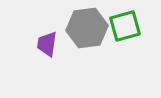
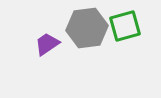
purple trapezoid: rotated 48 degrees clockwise
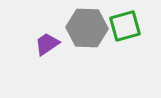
gray hexagon: rotated 9 degrees clockwise
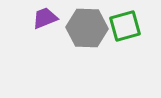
purple trapezoid: moved 2 px left, 26 px up; rotated 12 degrees clockwise
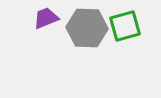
purple trapezoid: moved 1 px right
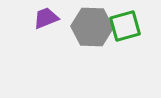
gray hexagon: moved 5 px right, 1 px up
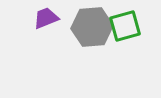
gray hexagon: rotated 6 degrees counterclockwise
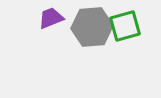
purple trapezoid: moved 5 px right
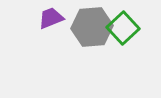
green square: moved 2 px left, 2 px down; rotated 28 degrees counterclockwise
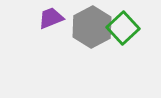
gray hexagon: rotated 24 degrees counterclockwise
